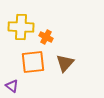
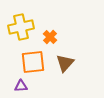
yellow cross: rotated 15 degrees counterclockwise
orange cross: moved 4 px right; rotated 16 degrees clockwise
purple triangle: moved 9 px right; rotated 40 degrees counterclockwise
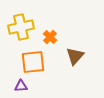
brown triangle: moved 10 px right, 7 px up
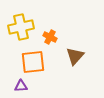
orange cross: rotated 16 degrees counterclockwise
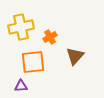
orange cross: rotated 32 degrees clockwise
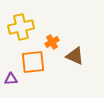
orange cross: moved 2 px right, 5 px down
brown triangle: rotated 48 degrees counterclockwise
purple triangle: moved 10 px left, 7 px up
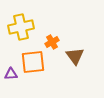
brown triangle: rotated 30 degrees clockwise
purple triangle: moved 5 px up
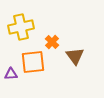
orange cross: rotated 16 degrees counterclockwise
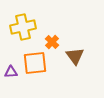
yellow cross: moved 2 px right
orange square: moved 2 px right, 1 px down
purple triangle: moved 2 px up
